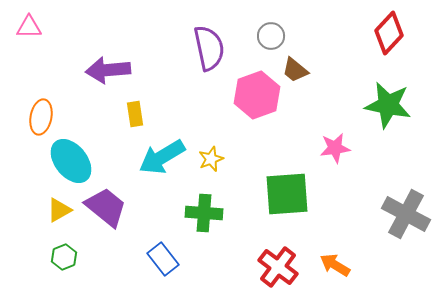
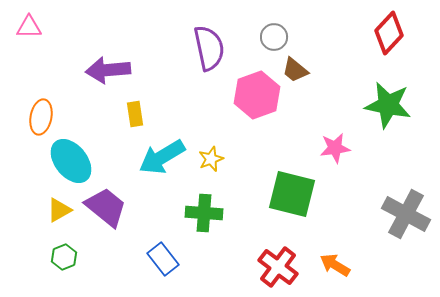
gray circle: moved 3 px right, 1 px down
green square: moved 5 px right; rotated 18 degrees clockwise
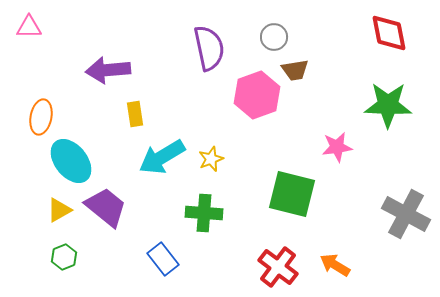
red diamond: rotated 54 degrees counterclockwise
brown trapezoid: rotated 48 degrees counterclockwise
green star: rotated 9 degrees counterclockwise
pink star: moved 2 px right, 1 px up
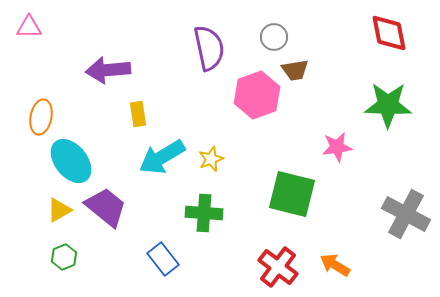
yellow rectangle: moved 3 px right
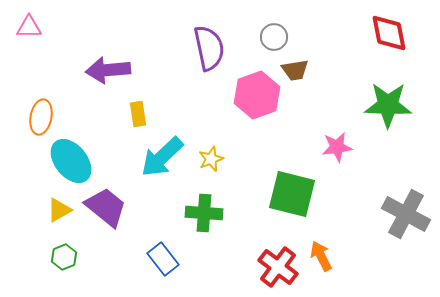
cyan arrow: rotated 12 degrees counterclockwise
orange arrow: moved 14 px left, 9 px up; rotated 32 degrees clockwise
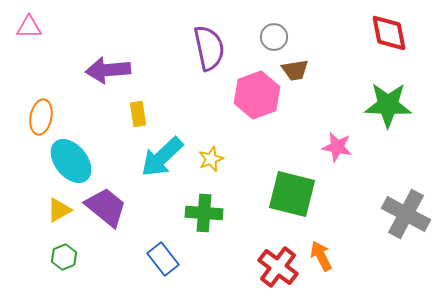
pink star: rotated 20 degrees clockwise
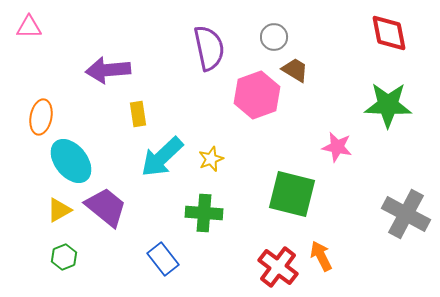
brown trapezoid: rotated 140 degrees counterclockwise
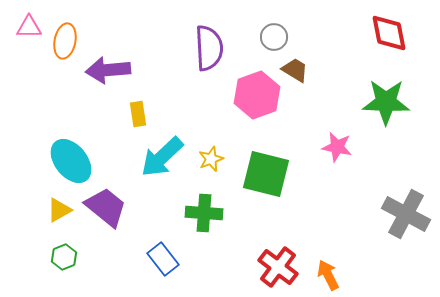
purple semicircle: rotated 9 degrees clockwise
green star: moved 2 px left, 3 px up
orange ellipse: moved 24 px right, 76 px up
green square: moved 26 px left, 20 px up
orange arrow: moved 7 px right, 19 px down
